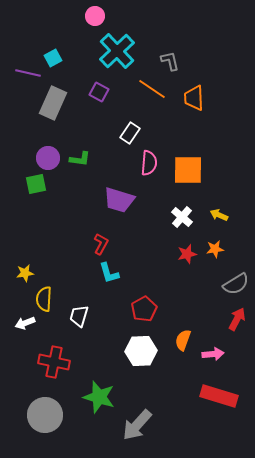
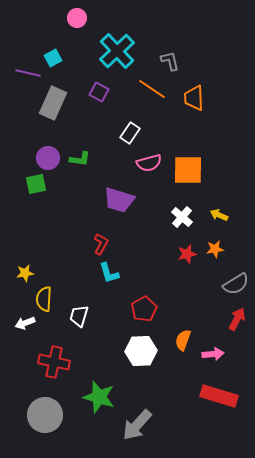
pink circle: moved 18 px left, 2 px down
pink semicircle: rotated 70 degrees clockwise
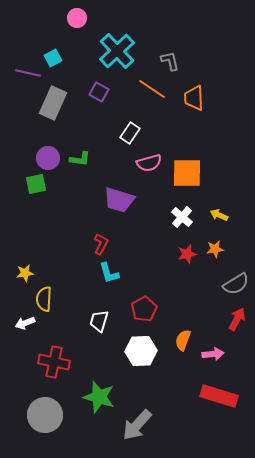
orange square: moved 1 px left, 3 px down
white trapezoid: moved 20 px right, 5 px down
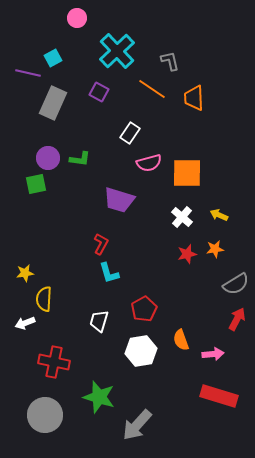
orange semicircle: moved 2 px left; rotated 40 degrees counterclockwise
white hexagon: rotated 8 degrees counterclockwise
